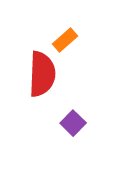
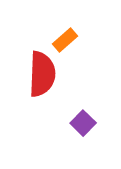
purple square: moved 10 px right
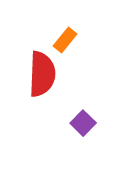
orange rectangle: rotated 10 degrees counterclockwise
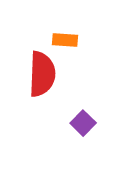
orange rectangle: rotated 55 degrees clockwise
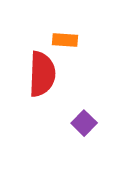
purple square: moved 1 px right
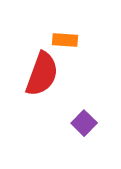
red semicircle: rotated 18 degrees clockwise
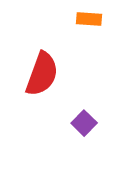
orange rectangle: moved 24 px right, 21 px up
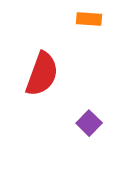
purple square: moved 5 px right
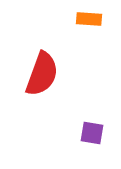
purple square: moved 3 px right, 10 px down; rotated 35 degrees counterclockwise
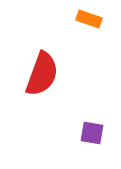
orange rectangle: rotated 15 degrees clockwise
